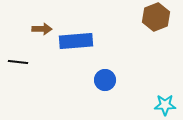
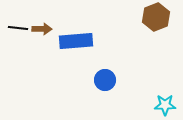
black line: moved 34 px up
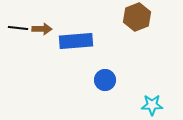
brown hexagon: moved 19 px left
cyan star: moved 13 px left
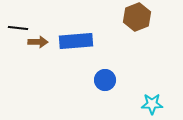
brown arrow: moved 4 px left, 13 px down
cyan star: moved 1 px up
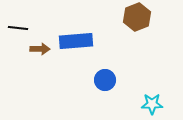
brown arrow: moved 2 px right, 7 px down
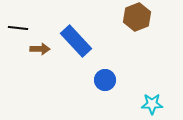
blue rectangle: rotated 52 degrees clockwise
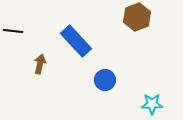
black line: moved 5 px left, 3 px down
brown arrow: moved 15 px down; rotated 78 degrees counterclockwise
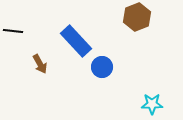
brown arrow: rotated 138 degrees clockwise
blue circle: moved 3 px left, 13 px up
